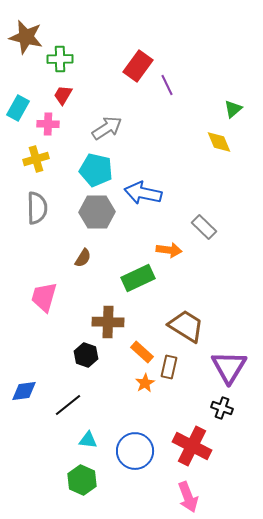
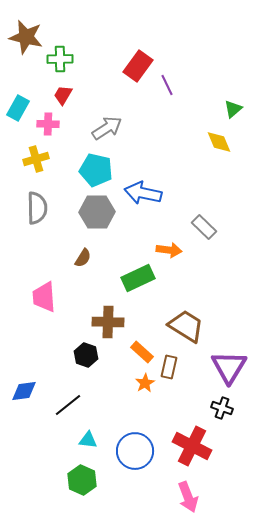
pink trapezoid: rotated 20 degrees counterclockwise
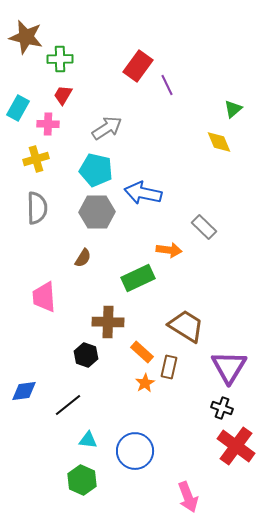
red cross: moved 44 px right; rotated 9 degrees clockwise
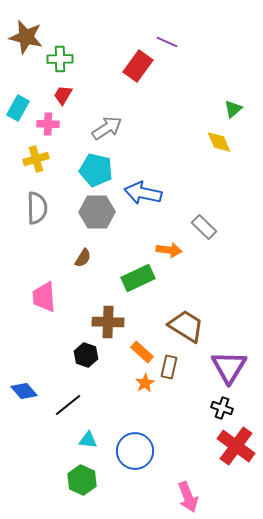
purple line: moved 43 px up; rotated 40 degrees counterclockwise
blue diamond: rotated 56 degrees clockwise
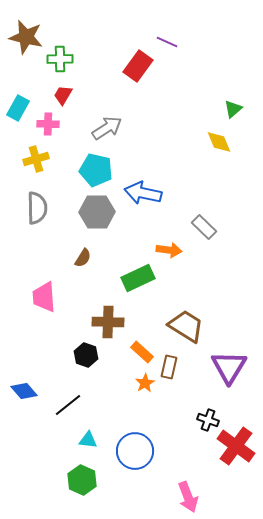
black cross: moved 14 px left, 12 px down
